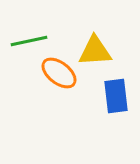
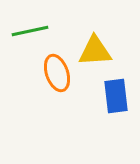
green line: moved 1 px right, 10 px up
orange ellipse: moved 2 px left; rotated 33 degrees clockwise
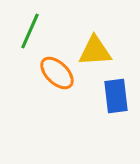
green line: rotated 54 degrees counterclockwise
orange ellipse: rotated 27 degrees counterclockwise
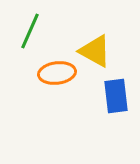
yellow triangle: rotated 33 degrees clockwise
orange ellipse: rotated 51 degrees counterclockwise
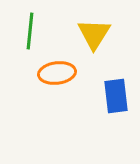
green line: rotated 18 degrees counterclockwise
yellow triangle: moved 1 px left, 17 px up; rotated 33 degrees clockwise
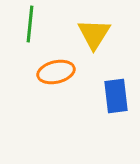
green line: moved 7 px up
orange ellipse: moved 1 px left, 1 px up; rotated 6 degrees counterclockwise
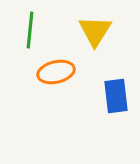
green line: moved 6 px down
yellow triangle: moved 1 px right, 3 px up
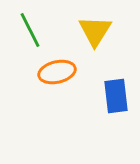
green line: rotated 33 degrees counterclockwise
orange ellipse: moved 1 px right
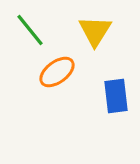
green line: rotated 12 degrees counterclockwise
orange ellipse: rotated 24 degrees counterclockwise
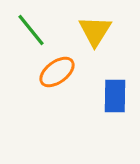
green line: moved 1 px right
blue rectangle: moved 1 px left; rotated 8 degrees clockwise
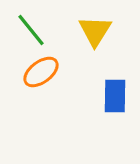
orange ellipse: moved 16 px left
